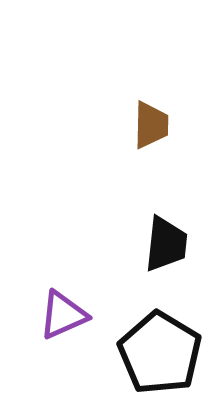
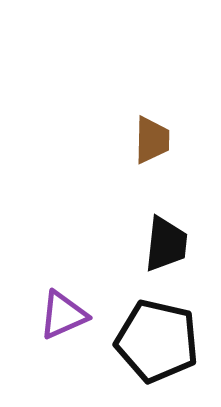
brown trapezoid: moved 1 px right, 15 px down
black pentagon: moved 3 px left, 12 px up; rotated 18 degrees counterclockwise
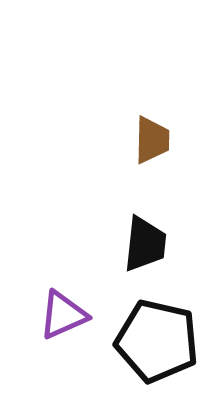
black trapezoid: moved 21 px left
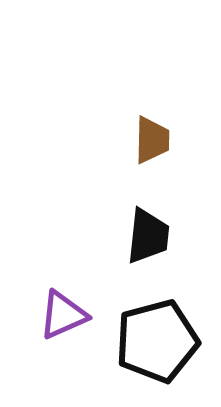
black trapezoid: moved 3 px right, 8 px up
black pentagon: rotated 28 degrees counterclockwise
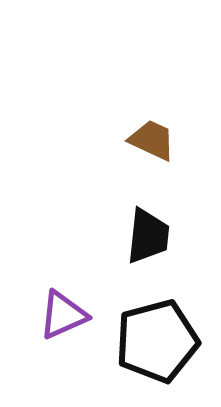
brown trapezoid: rotated 66 degrees counterclockwise
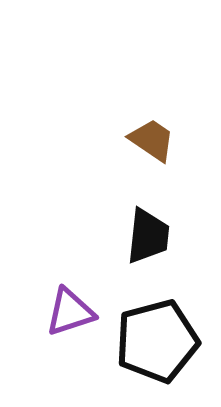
brown trapezoid: rotated 9 degrees clockwise
purple triangle: moved 7 px right, 3 px up; rotated 6 degrees clockwise
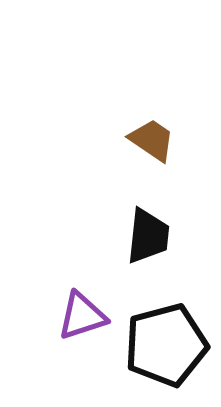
purple triangle: moved 12 px right, 4 px down
black pentagon: moved 9 px right, 4 px down
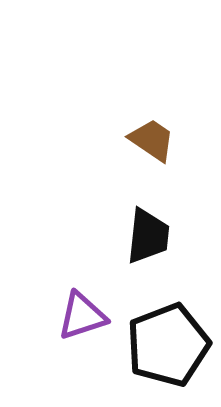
black pentagon: moved 2 px right; rotated 6 degrees counterclockwise
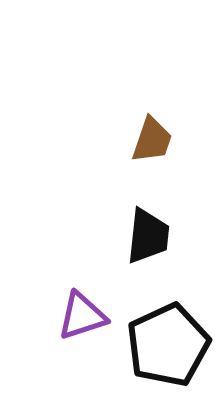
brown trapezoid: rotated 75 degrees clockwise
black pentagon: rotated 4 degrees counterclockwise
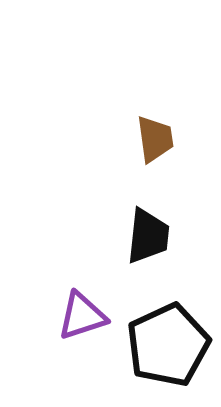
brown trapezoid: moved 3 px right, 1 px up; rotated 27 degrees counterclockwise
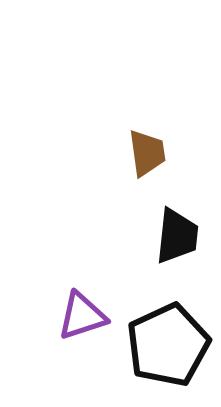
brown trapezoid: moved 8 px left, 14 px down
black trapezoid: moved 29 px right
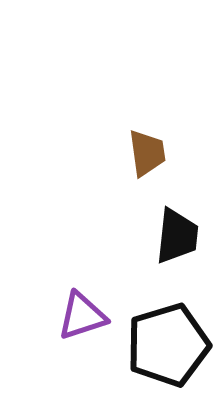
black pentagon: rotated 8 degrees clockwise
